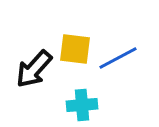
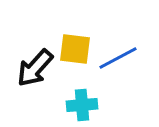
black arrow: moved 1 px right, 1 px up
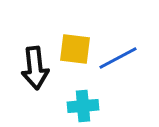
black arrow: rotated 48 degrees counterclockwise
cyan cross: moved 1 px right, 1 px down
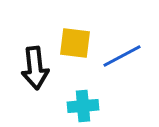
yellow square: moved 6 px up
blue line: moved 4 px right, 2 px up
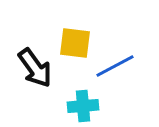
blue line: moved 7 px left, 10 px down
black arrow: rotated 30 degrees counterclockwise
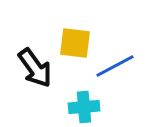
cyan cross: moved 1 px right, 1 px down
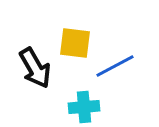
black arrow: rotated 6 degrees clockwise
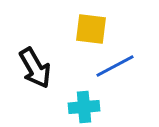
yellow square: moved 16 px right, 14 px up
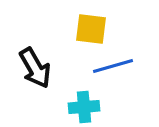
blue line: moved 2 px left; rotated 12 degrees clockwise
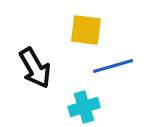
yellow square: moved 5 px left, 1 px down
cyan cross: rotated 12 degrees counterclockwise
